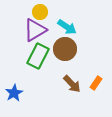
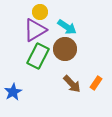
blue star: moved 1 px left, 1 px up
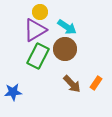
blue star: rotated 24 degrees clockwise
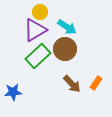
green rectangle: rotated 20 degrees clockwise
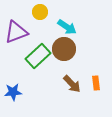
purple triangle: moved 19 px left, 2 px down; rotated 10 degrees clockwise
brown circle: moved 1 px left
orange rectangle: rotated 40 degrees counterclockwise
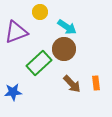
green rectangle: moved 1 px right, 7 px down
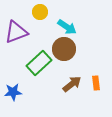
brown arrow: rotated 84 degrees counterclockwise
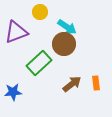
brown circle: moved 5 px up
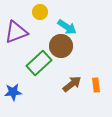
brown circle: moved 3 px left, 2 px down
orange rectangle: moved 2 px down
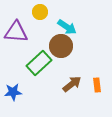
purple triangle: rotated 25 degrees clockwise
orange rectangle: moved 1 px right
